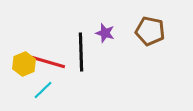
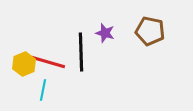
cyan line: rotated 35 degrees counterclockwise
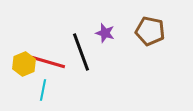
black line: rotated 18 degrees counterclockwise
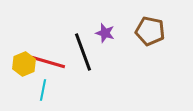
black line: moved 2 px right
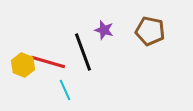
purple star: moved 1 px left, 3 px up
yellow hexagon: moved 1 px left, 1 px down; rotated 15 degrees counterclockwise
cyan line: moved 22 px right; rotated 35 degrees counterclockwise
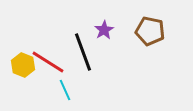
purple star: rotated 24 degrees clockwise
red line: rotated 16 degrees clockwise
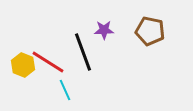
purple star: rotated 30 degrees clockwise
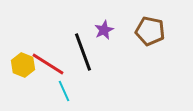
purple star: rotated 24 degrees counterclockwise
red line: moved 2 px down
cyan line: moved 1 px left, 1 px down
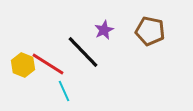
black line: rotated 24 degrees counterclockwise
